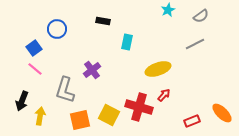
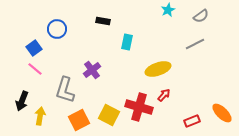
orange square: moved 1 px left; rotated 15 degrees counterclockwise
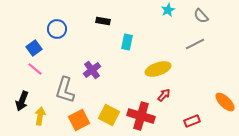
gray semicircle: rotated 84 degrees clockwise
red cross: moved 2 px right, 9 px down
orange ellipse: moved 3 px right, 11 px up
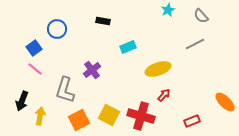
cyan rectangle: moved 1 px right, 5 px down; rotated 56 degrees clockwise
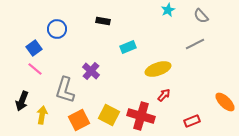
purple cross: moved 1 px left, 1 px down; rotated 12 degrees counterclockwise
yellow arrow: moved 2 px right, 1 px up
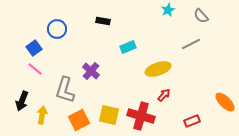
gray line: moved 4 px left
yellow square: rotated 15 degrees counterclockwise
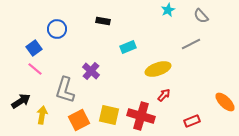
black arrow: moved 1 px left; rotated 144 degrees counterclockwise
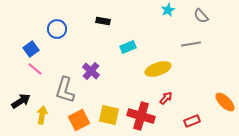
gray line: rotated 18 degrees clockwise
blue square: moved 3 px left, 1 px down
red arrow: moved 2 px right, 3 px down
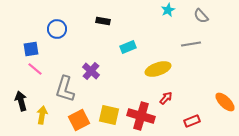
blue square: rotated 28 degrees clockwise
gray L-shape: moved 1 px up
black arrow: rotated 72 degrees counterclockwise
